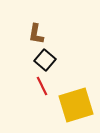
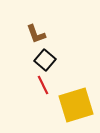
brown L-shape: rotated 30 degrees counterclockwise
red line: moved 1 px right, 1 px up
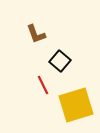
black square: moved 15 px right, 1 px down
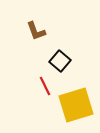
brown L-shape: moved 3 px up
red line: moved 2 px right, 1 px down
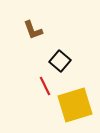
brown L-shape: moved 3 px left, 1 px up
yellow square: moved 1 px left
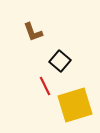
brown L-shape: moved 2 px down
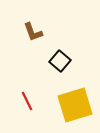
red line: moved 18 px left, 15 px down
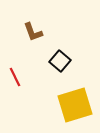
red line: moved 12 px left, 24 px up
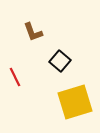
yellow square: moved 3 px up
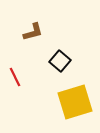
brown L-shape: rotated 85 degrees counterclockwise
